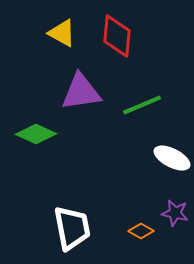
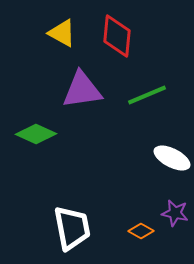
purple triangle: moved 1 px right, 2 px up
green line: moved 5 px right, 10 px up
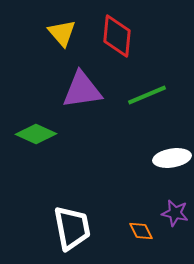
yellow triangle: rotated 20 degrees clockwise
white ellipse: rotated 36 degrees counterclockwise
orange diamond: rotated 35 degrees clockwise
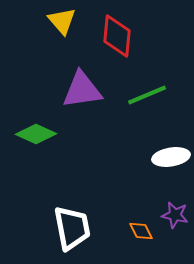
yellow triangle: moved 12 px up
white ellipse: moved 1 px left, 1 px up
purple star: moved 2 px down
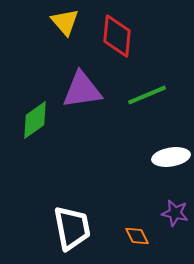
yellow triangle: moved 3 px right, 1 px down
green diamond: moved 1 px left, 14 px up; rotated 60 degrees counterclockwise
purple star: moved 2 px up
orange diamond: moved 4 px left, 5 px down
